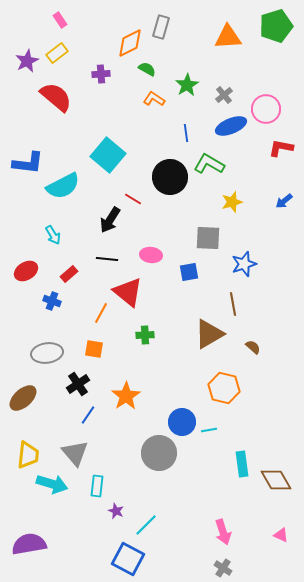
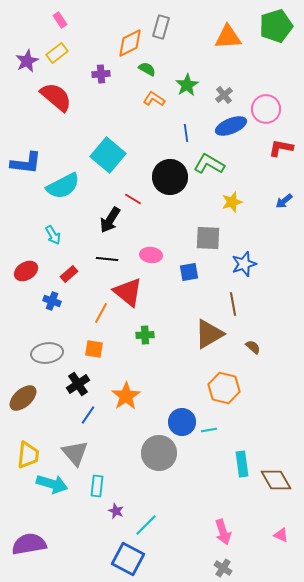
blue L-shape at (28, 163): moved 2 px left
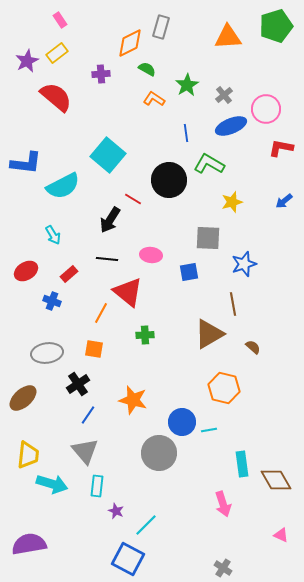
black circle at (170, 177): moved 1 px left, 3 px down
orange star at (126, 396): moved 7 px right, 4 px down; rotated 24 degrees counterclockwise
gray triangle at (75, 453): moved 10 px right, 2 px up
pink arrow at (223, 532): moved 28 px up
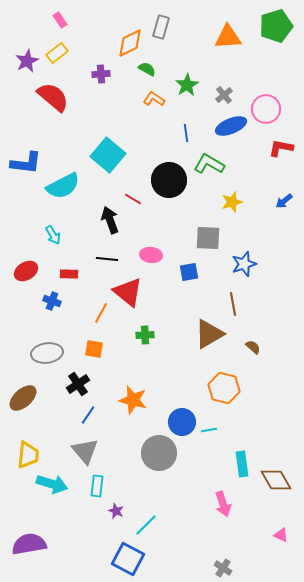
red semicircle at (56, 97): moved 3 px left
black arrow at (110, 220): rotated 128 degrees clockwise
red rectangle at (69, 274): rotated 42 degrees clockwise
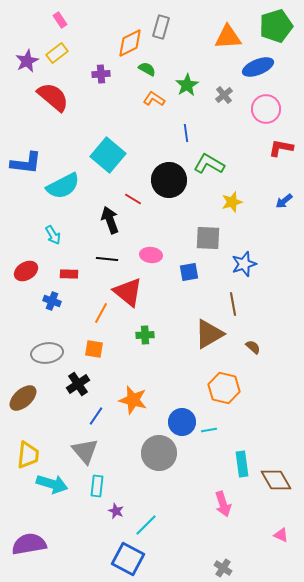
blue ellipse at (231, 126): moved 27 px right, 59 px up
blue line at (88, 415): moved 8 px right, 1 px down
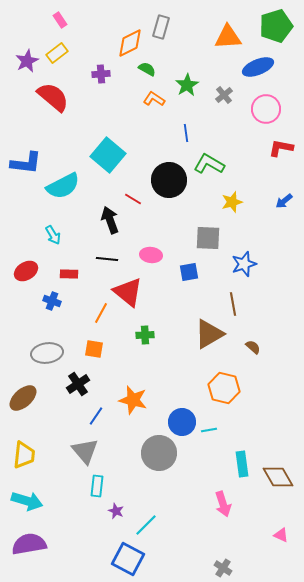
yellow trapezoid at (28, 455): moved 4 px left
brown diamond at (276, 480): moved 2 px right, 3 px up
cyan arrow at (52, 484): moved 25 px left, 17 px down
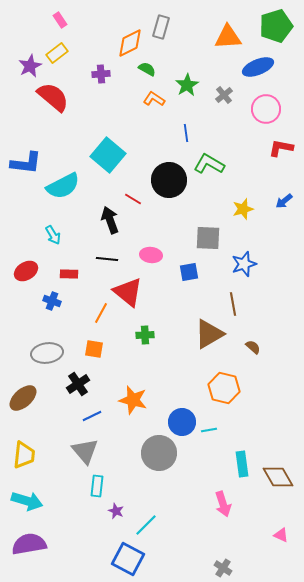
purple star at (27, 61): moved 3 px right, 5 px down
yellow star at (232, 202): moved 11 px right, 7 px down
blue line at (96, 416): moved 4 px left; rotated 30 degrees clockwise
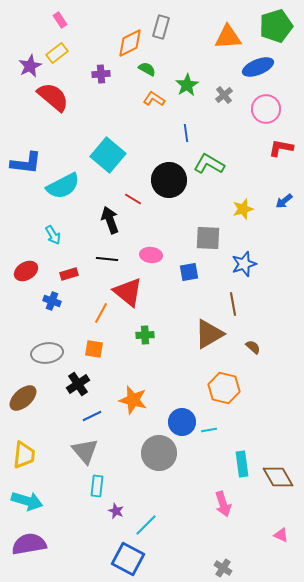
red rectangle at (69, 274): rotated 18 degrees counterclockwise
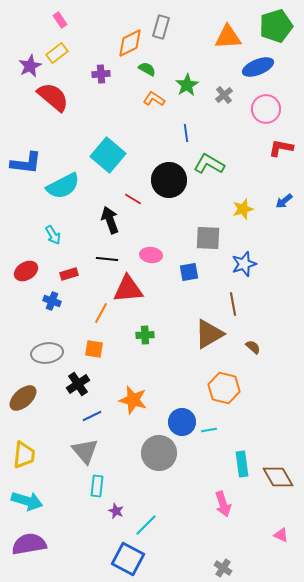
red triangle at (128, 292): moved 3 px up; rotated 44 degrees counterclockwise
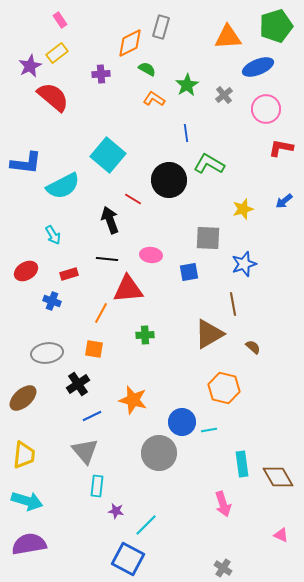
purple star at (116, 511): rotated 14 degrees counterclockwise
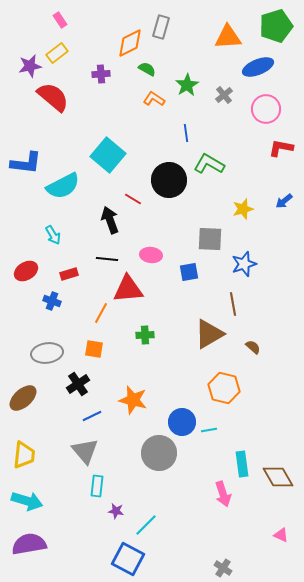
purple star at (30, 66): rotated 15 degrees clockwise
gray square at (208, 238): moved 2 px right, 1 px down
pink arrow at (223, 504): moved 10 px up
